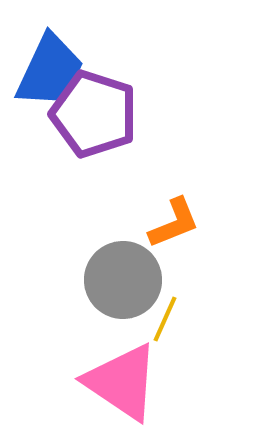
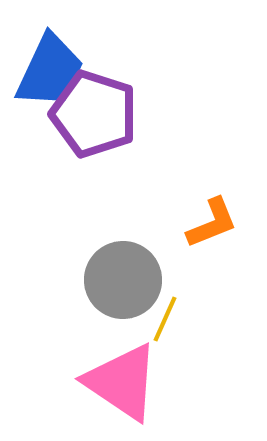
orange L-shape: moved 38 px right
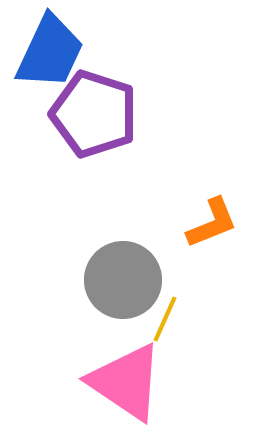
blue trapezoid: moved 19 px up
pink triangle: moved 4 px right
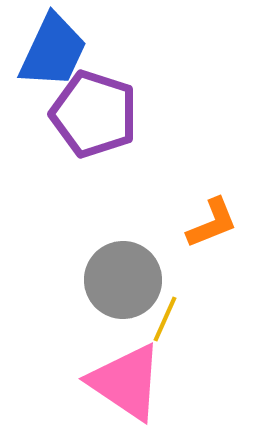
blue trapezoid: moved 3 px right, 1 px up
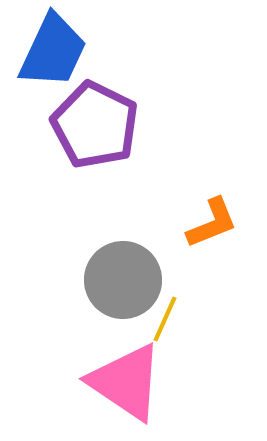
purple pentagon: moved 1 px right, 11 px down; rotated 8 degrees clockwise
